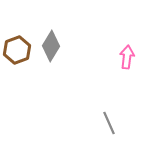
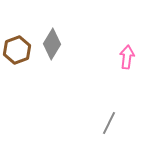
gray diamond: moved 1 px right, 2 px up
gray line: rotated 50 degrees clockwise
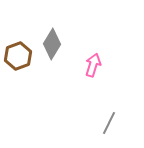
brown hexagon: moved 1 px right, 6 px down
pink arrow: moved 34 px left, 8 px down; rotated 10 degrees clockwise
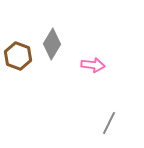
brown hexagon: rotated 20 degrees counterclockwise
pink arrow: rotated 80 degrees clockwise
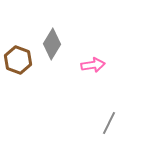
brown hexagon: moved 4 px down
pink arrow: rotated 15 degrees counterclockwise
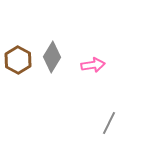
gray diamond: moved 13 px down
brown hexagon: rotated 8 degrees clockwise
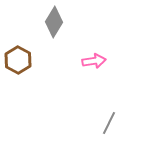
gray diamond: moved 2 px right, 35 px up
pink arrow: moved 1 px right, 4 px up
